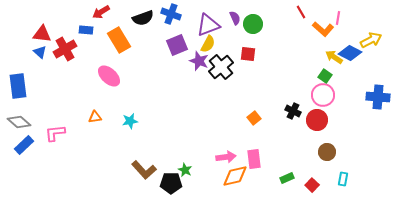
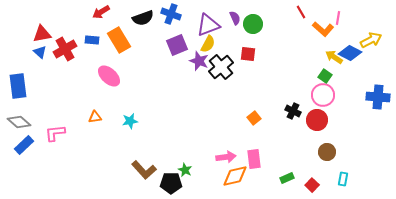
blue rectangle at (86, 30): moved 6 px right, 10 px down
red triangle at (42, 34): rotated 18 degrees counterclockwise
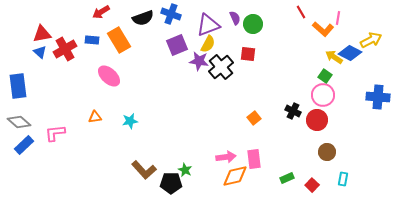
purple star at (199, 61): rotated 12 degrees counterclockwise
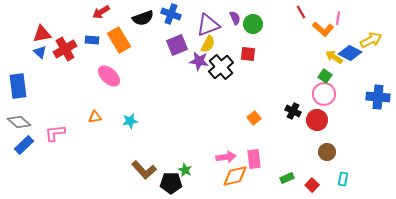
pink circle at (323, 95): moved 1 px right, 1 px up
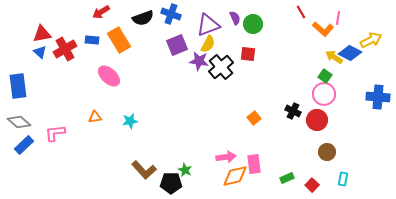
pink rectangle at (254, 159): moved 5 px down
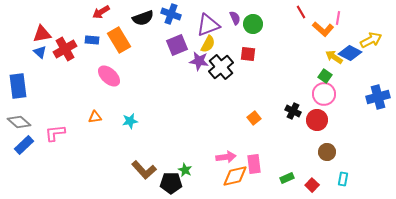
blue cross at (378, 97): rotated 20 degrees counterclockwise
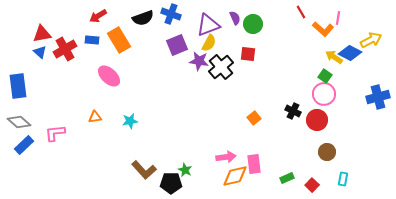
red arrow at (101, 12): moved 3 px left, 4 px down
yellow semicircle at (208, 44): moved 1 px right, 1 px up
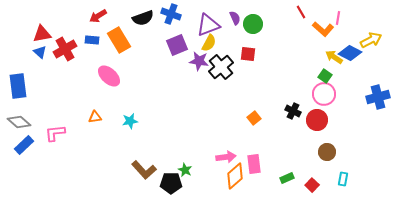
orange diamond at (235, 176): rotated 28 degrees counterclockwise
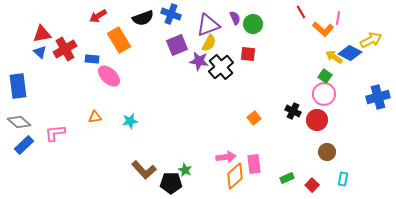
blue rectangle at (92, 40): moved 19 px down
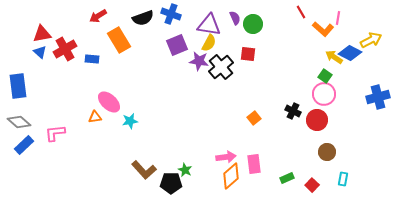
purple triangle at (208, 25): moved 1 px right; rotated 30 degrees clockwise
pink ellipse at (109, 76): moved 26 px down
orange diamond at (235, 176): moved 4 px left
